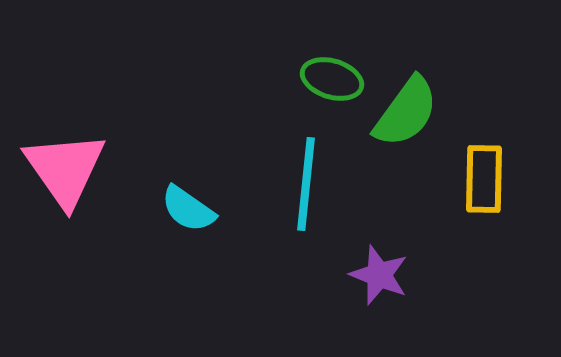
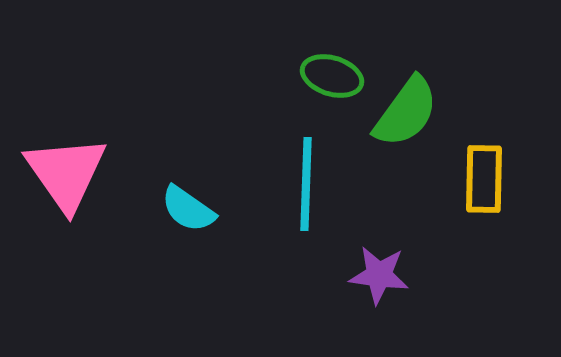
green ellipse: moved 3 px up
pink triangle: moved 1 px right, 4 px down
cyan line: rotated 4 degrees counterclockwise
purple star: rotated 14 degrees counterclockwise
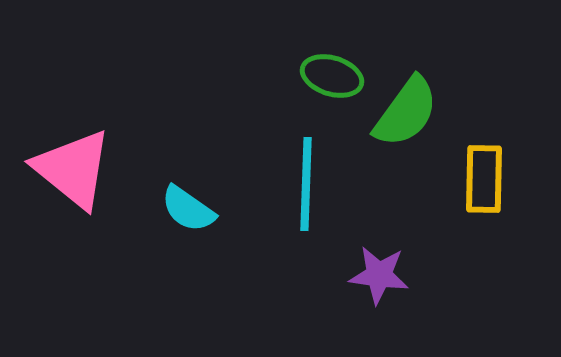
pink triangle: moved 7 px right, 4 px up; rotated 16 degrees counterclockwise
